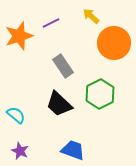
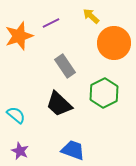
gray rectangle: moved 2 px right
green hexagon: moved 4 px right, 1 px up
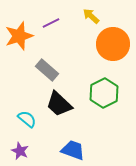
orange circle: moved 1 px left, 1 px down
gray rectangle: moved 18 px left, 4 px down; rotated 15 degrees counterclockwise
cyan semicircle: moved 11 px right, 4 px down
